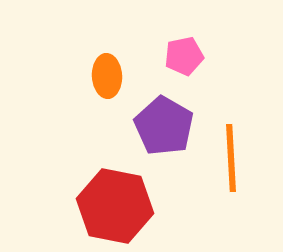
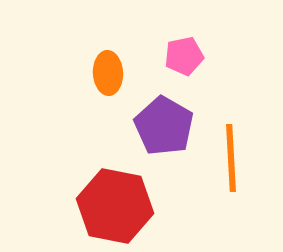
orange ellipse: moved 1 px right, 3 px up
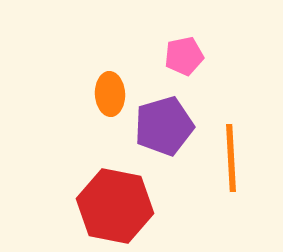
orange ellipse: moved 2 px right, 21 px down
purple pentagon: rotated 26 degrees clockwise
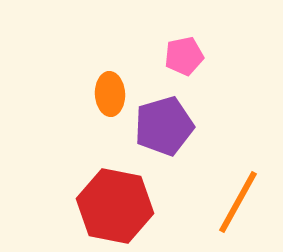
orange line: moved 7 px right, 44 px down; rotated 32 degrees clockwise
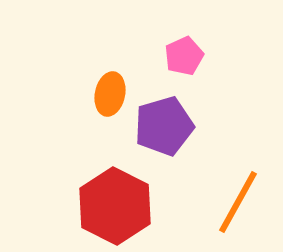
pink pentagon: rotated 12 degrees counterclockwise
orange ellipse: rotated 15 degrees clockwise
red hexagon: rotated 16 degrees clockwise
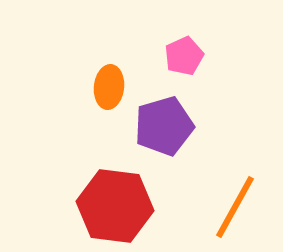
orange ellipse: moved 1 px left, 7 px up; rotated 6 degrees counterclockwise
orange line: moved 3 px left, 5 px down
red hexagon: rotated 20 degrees counterclockwise
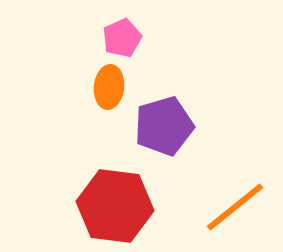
pink pentagon: moved 62 px left, 18 px up
orange line: rotated 22 degrees clockwise
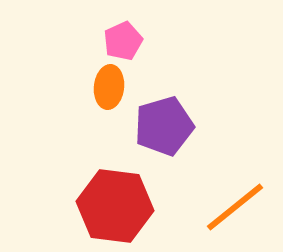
pink pentagon: moved 1 px right, 3 px down
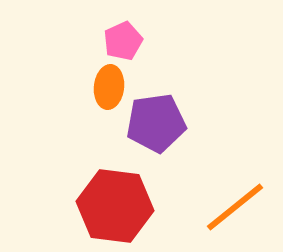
purple pentagon: moved 8 px left, 3 px up; rotated 8 degrees clockwise
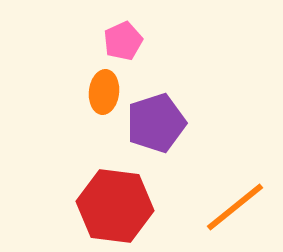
orange ellipse: moved 5 px left, 5 px down
purple pentagon: rotated 10 degrees counterclockwise
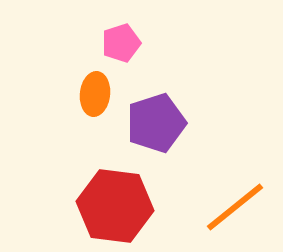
pink pentagon: moved 2 px left, 2 px down; rotated 6 degrees clockwise
orange ellipse: moved 9 px left, 2 px down
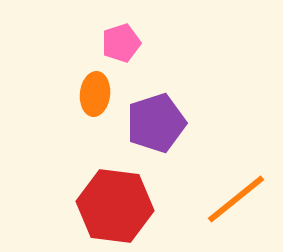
orange line: moved 1 px right, 8 px up
